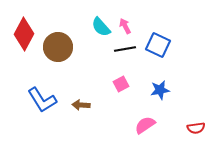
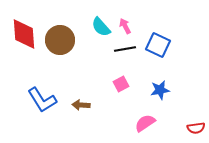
red diamond: rotated 32 degrees counterclockwise
brown circle: moved 2 px right, 7 px up
pink semicircle: moved 2 px up
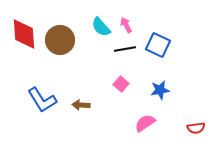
pink arrow: moved 1 px right, 1 px up
pink square: rotated 21 degrees counterclockwise
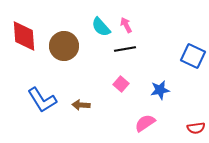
red diamond: moved 2 px down
brown circle: moved 4 px right, 6 px down
blue square: moved 35 px right, 11 px down
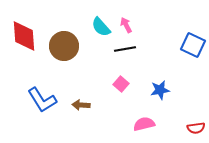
blue square: moved 11 px up
pink semicircle: moved 1 px left, 1 px down; rotated 20 degrees clockwise
